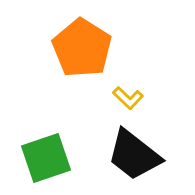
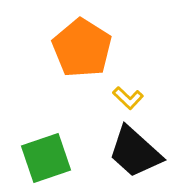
black trapezoid: moved 1 px right, 3 px up; rotated 4 degrees clockwise
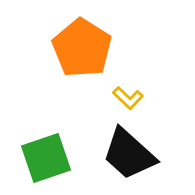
black trapezoid: moved 6 px left, 2 px down
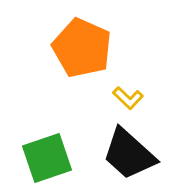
orange pentagon: rotated 8 degrees counterclockwise
green square: moved 1 px right
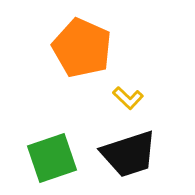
black trapezoid: rotated 60 degrees counterclockwise
green square: moved 5 px right
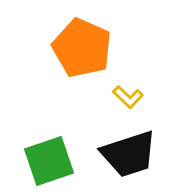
yellow L-shape: moved 1 px up
green square: moved 3 px left, 3 px down
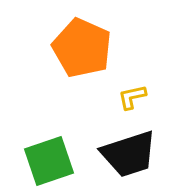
yellow L-shape: moved 4 px right; rotated 124 degrees clockwise
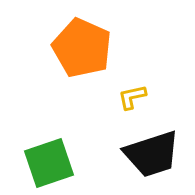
black trapezoid: moved 23 px right
green square: moved 2 px down
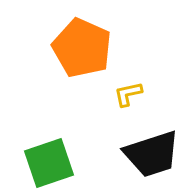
yellow L-shape: moved 4 px left, 3 px up
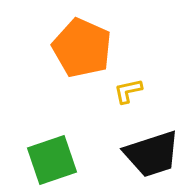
yellow L-shape: moved 3 px up
green square: moved 3 px right, 3 px up
